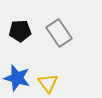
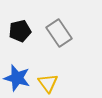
black pentagon: rotated 10 degrees counterclockwise
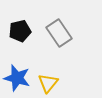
yellow triangle: rotated 15 degrees clockwise
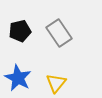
blue star: moved 1 px right; rotated 12 degrees clockwise
yellow triangle: moved 8 px right
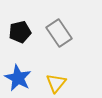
black pentagon: moved 1 px down
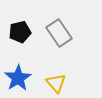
blue star: rotated 12 degrees clockwise
yellow triangle: rotated 20 degrees counterclockwise
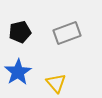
gray rectangle: moved 8 px right; rotated 76 degrees counterclockwise
blue star: moved 6 px up
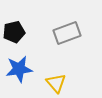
black pentagon: moved 6 px left
blue star: moved 1 px right, 3 px up; rotated 24 degrees clockwise
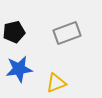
yellow triangle: rotated 50 degrees clockwise
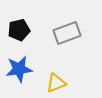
black pentagon: moved 5 px right, 2 px up
